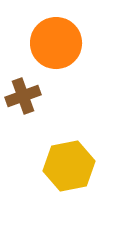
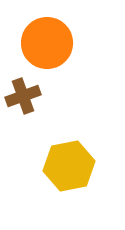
orange circle: moved 9 px left
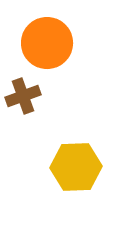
yellow hexagon: moved 7 px right, 1 px down; rotated 9 degrees clockwise
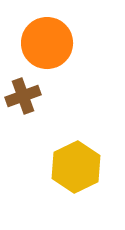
yellow hexagon: rotated 24 degrees counterclockwise
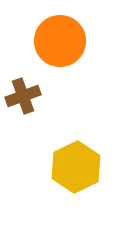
orange circle: moved 13 px right, 2 px up
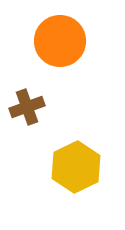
brown cross: moved 4 px right, 11 px down
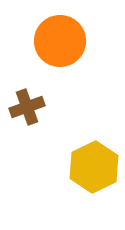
yellow hexagon: moved 18 px right
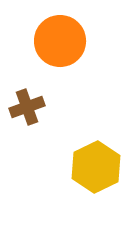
yellow hexagon: moved 2 px right
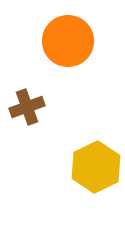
orange circle: moved 8 px right
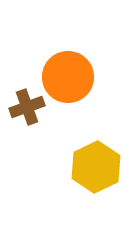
orange circle: moved 36 px down
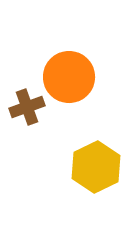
orange circle: moved 1 px right
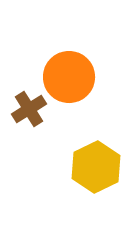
brown cross: moved 2 px right, 2 px down; rotated 12 degrees counterclockwise
